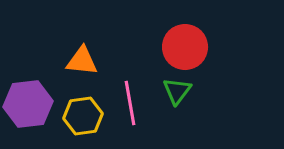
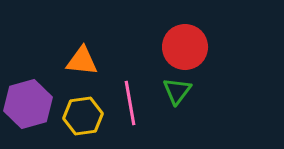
purple hexagon: rotated 9 degrees counterclockwise
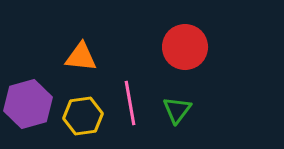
orange triangle: moved 1 px left, 4 px up
green triangle: moved 19 px down
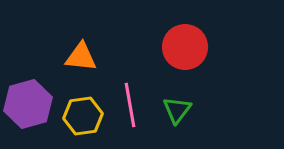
pink line: moved 2 px down
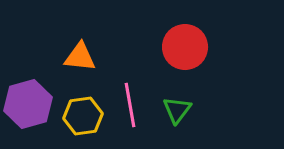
orange triangle: moved 1 px left
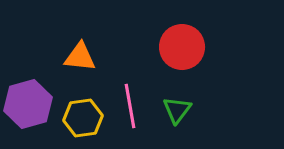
red circle: moved 3 px left
pink line: moved 1 px down
yellow hexagon: moved 2 px down
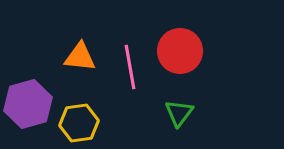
red circle: moved 2 px left, 4 px down
pink line: moved 39 px up
green triangle: moved 2 px right, 3 px down
yellow hexagon: moved 4 px left, 5 px down
